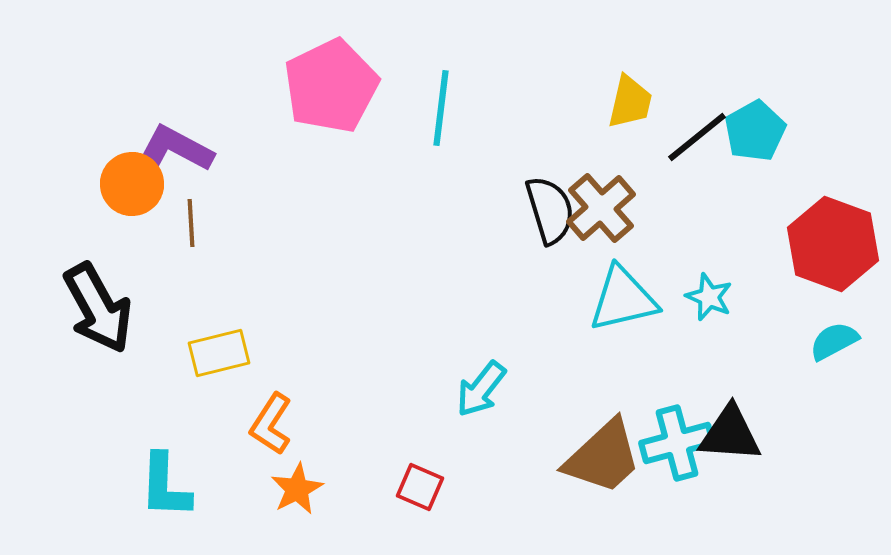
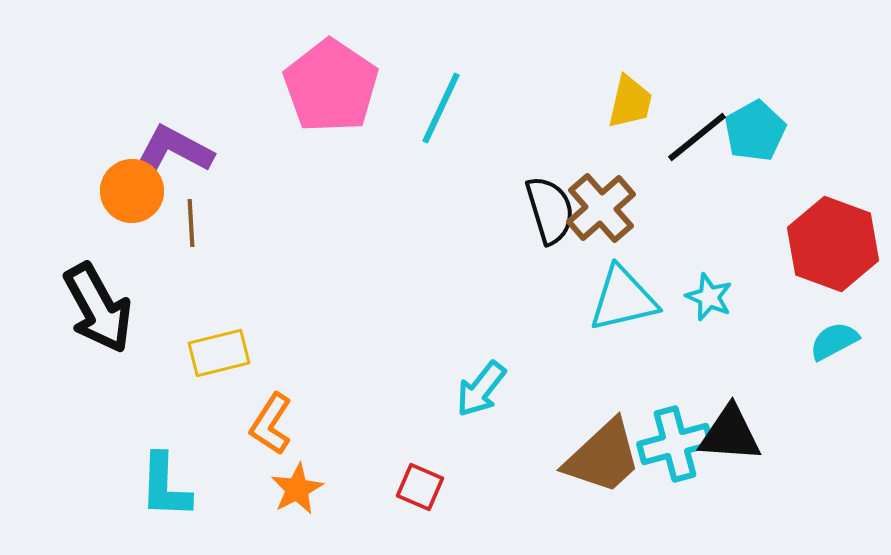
pink pentagon: rotated 12 degrees counterclockwise
cyan line: rotated 18 degrees clockwise
orange circle: moved 7 px down
cyan cross: moved 2 px left, 1 px down
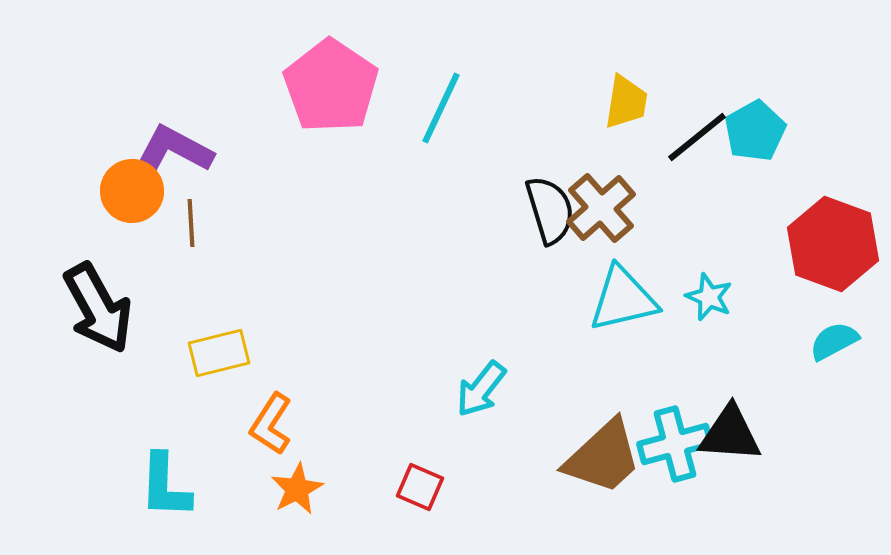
yellow trapezoid: moved 4 px left; rotated 4 degrees counterclockwise
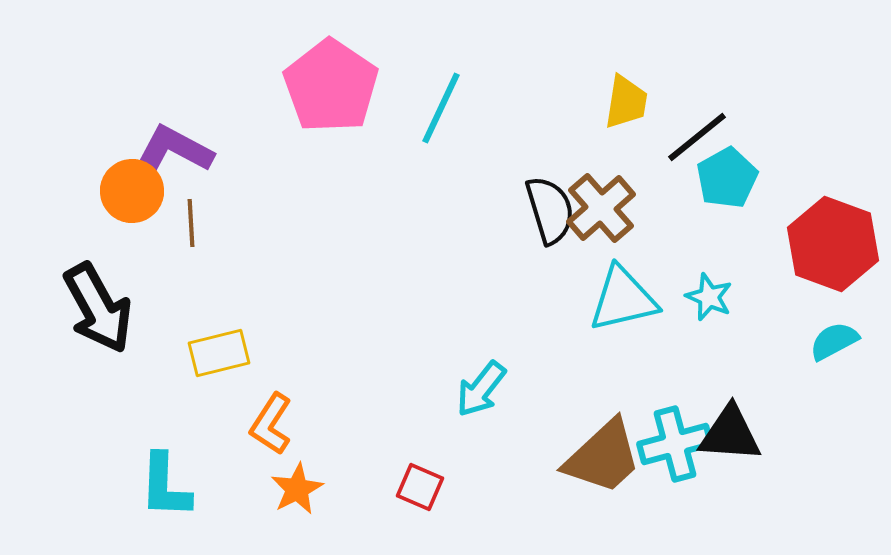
cyan pentagon: moved 28 px left, 47 px down
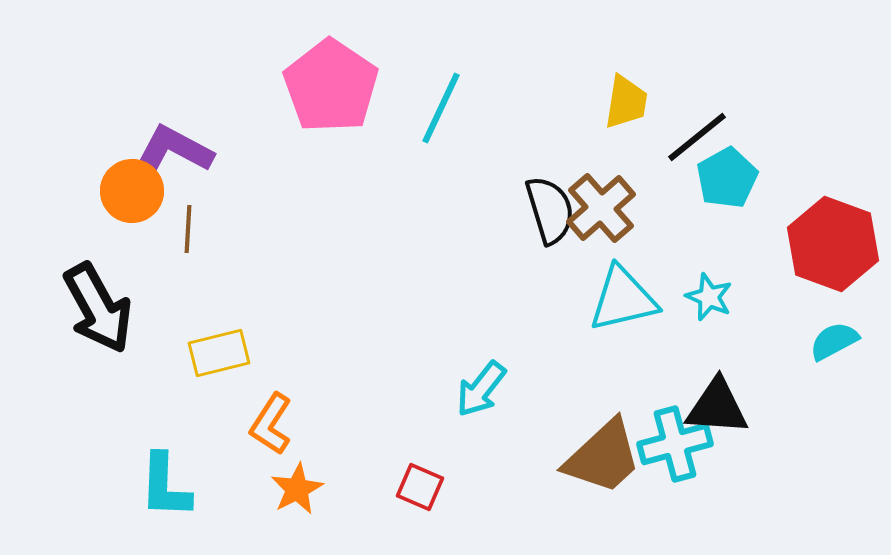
brown line: moved 3 px left, 6 px down; rotated 6 degrees clockwise
black triangle: moved 13 px left, 27 px up
